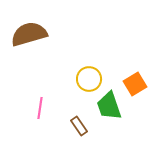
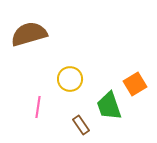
yellow circle: moved 19 px left
pink line: moved 2 px left, 1 px up
brown rectangle: moved 2 px right, 1 px up
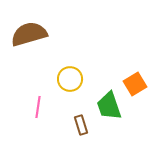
brown rectangle: rotated 18 degrees clockwise
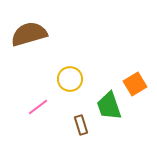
pink line: rotated 45 degrees clockwise
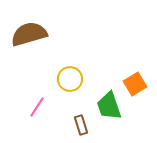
pink line: moved 1 px left; rotated 20 degrees counterclockwise
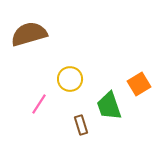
orange square: moved 4 px right
pink line: moved 2 px right, 3 px up
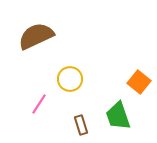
brown semicircle: moved 7 px right, 2 px down; rotated 9 degrees counterclockwise
orange square: moved 2 px up; rotated 20 degrees counterclockwise
green trapezoid: moved 9 px right, 10 px down
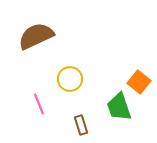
pink line: rotated 55 degrees counterclockwise
green trapezoid: moved 1 px right, 9 px up
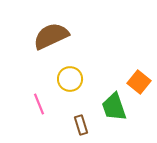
brown semicircle: moved 15 px right
green trapezoid: moved 5 px left
